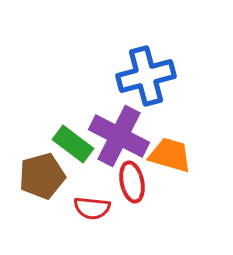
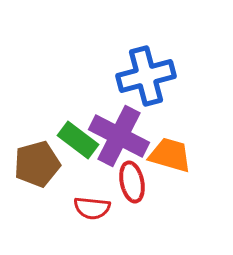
green rectangle: moved 5 px right, 4 px up
brown pentagon: moved 5 px left, 12 px up
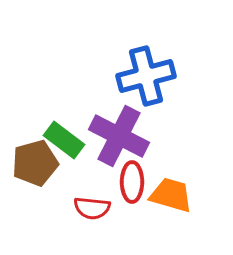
green rectangle: moved 14 px left
orange trapezoid: moved 1 px right, 40 px down
brown pentagon: moved 2 px left, 1 px up
red ellipse: rotated 12 degrees clockwise
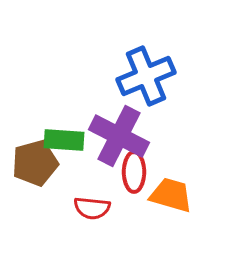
blue cross: rotated 8 degrees counterclockwise
green rectangle: rotated 33 degrees counterclockwise
red ellipse: moved 2 px right, 10 px up
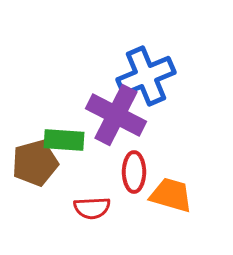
purple cross: moved 3 px left, 21 px up
red semicircle: rotated 9 degrees counterclockwise
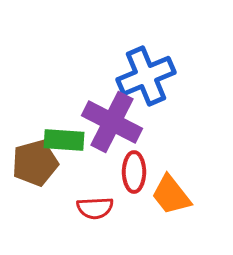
purple cross: moved 4 px left, 7 px down
orange trapezoid: rotated 144 degrees counterclockwise
red semicircle: moved 3 px right
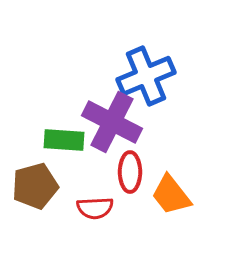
brown pentagon: moved 23 px down
red ellipse: moved 4 px left
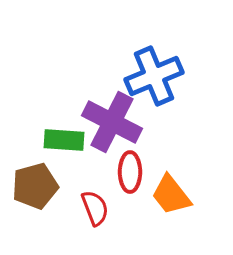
blue cross: moved 8 px right
red semicircle: rotated 108 degrees counterclockwise
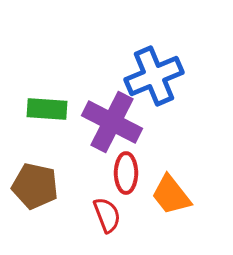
green rectangle: moved 17 px left, 31 px up
red ellipse: moved 4 px left, 1 px down
brown pentagon: rotated 27 degrees clockwise
red semicircle: moved 12 px right, 7 px down
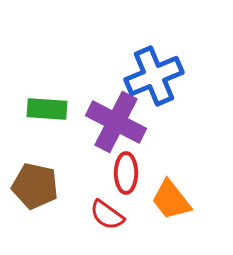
purple cross: moved 4 px right
orange trapezoid: moved 5 px down
red semicircle: rotated 147 degrees clockwise
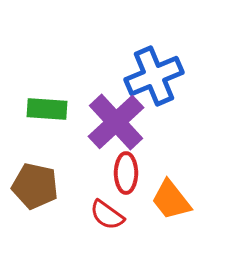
purple cross: rotated 20 degrees clockwise
